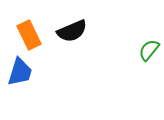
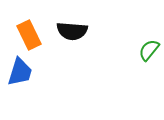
black semicircle: rotated 28 degrees clockwise
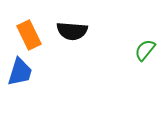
green semicircle: moved 4 px left
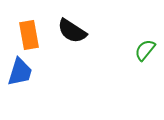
black semicircle: rotated 28 degrees clockwise
orange rectangle: rotated 16 degrees clockwise
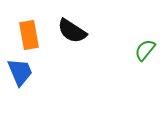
blue trapezoid: rotated 40 degrees counterclockwise
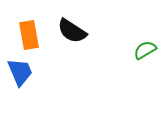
green semicircle: rotated 20 degrees clockwise
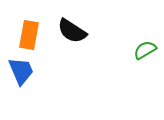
orange rectangle: rotated 20 degrees clockwise
blue trapezoid: moved 1 px right, 1 px up
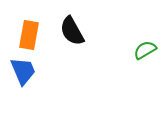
black semicircle: rotated 28 degrees clockwise
blue trapezoid: moved 2 px right
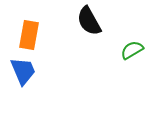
black semicircle: moved 17 px right, 10 px up
green semicircle: moved 13 px left
